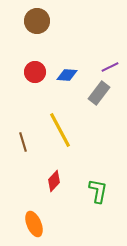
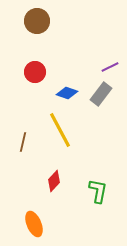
blue diamond: moved 18 px down; rotated 15 degrees clockwise
gray rectangle: moved 2 px right, 1 px down
brown line: rotated 30 degrees clockwise
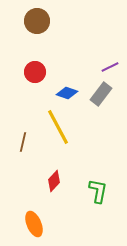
yellow line: moved 2 px left, 3 px up
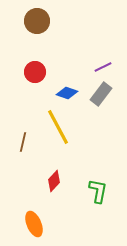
purple line: moved 7 px left
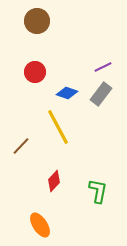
brown line: moved 2 px left, 4 px down; rotated 30 degrees clockwise
orange ellipse: moved 6 px right, 1 px down; rotated 10 degrees counterclockwise
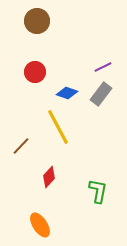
red diamond: moved 5 px left, 4 px up
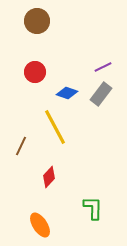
yellow line: moved 3 px left
brown line: rotated 18 degrees counterclockwise
green L-shape: moved 5 px left, 17 px down; rotated 10 degrees counterclockwise
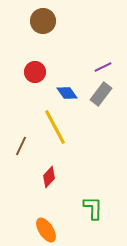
brown circle: moved 6 px right
blue diamond: rotated 35 degrees clockwise
orange ellipse: moved 6 px right, 5 px down
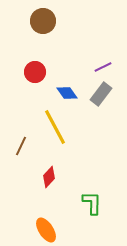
green L-shape: moved 1 px left, 5 px up
